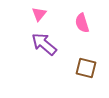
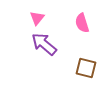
pink triangle: moved 2 px left, 4 px down
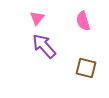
pink semicircle: moved 1 px right, 2 px up
purple arrow: moved 2 px down; rotated 8 degrees clockwise
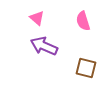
pink triangle: rotated 28 degrees counterclockwise
purple arrow: rotated 24 degrees counterclockwise
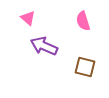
pink triangle: moved 9 px left
brown square: moved 1 px left, 1 px up
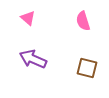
purple arrow: moved 11 px left, 13 px down
brown square: moved 2 px right, 1 px down
